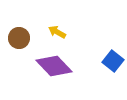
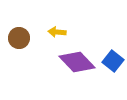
yellow arrow: rotated 24 degrees counterclockwise
purple diamond: moved 23 px right, 4 px up
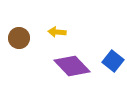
purple diamond: moved 5 px left, 4 px down
